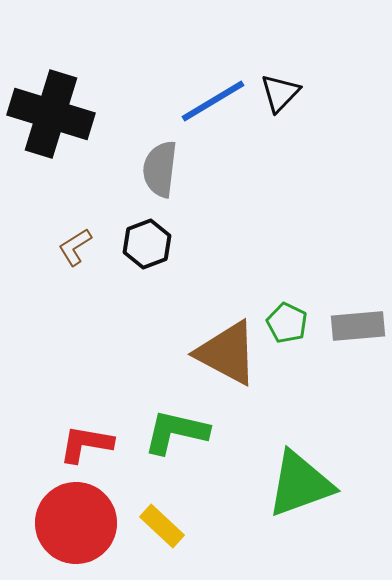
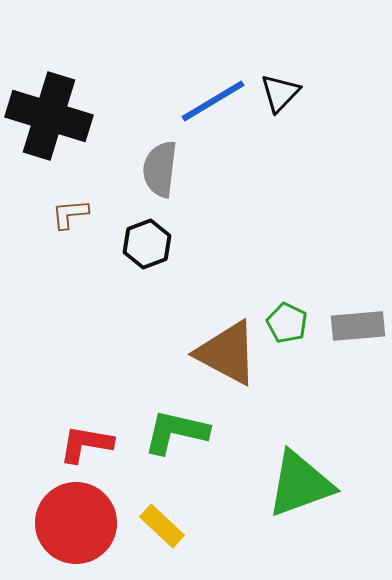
black cross: moved 2 px left, 2 px down
brown L-shape: moved 5 px left, 33 px up; rotated 27 degrees clockwise
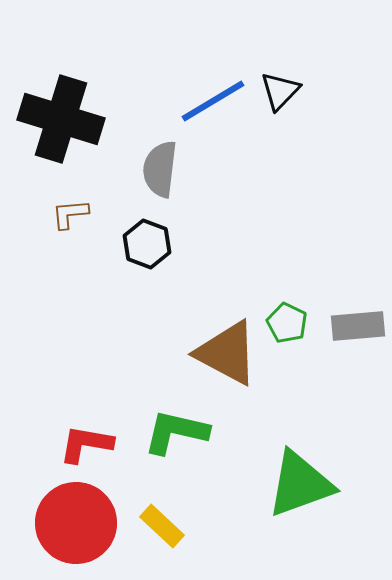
black triangle: moved 2 px up
black cross: moved 12 px right, 3 px down
black hexagon: rotated 18 degrees counterclockwise
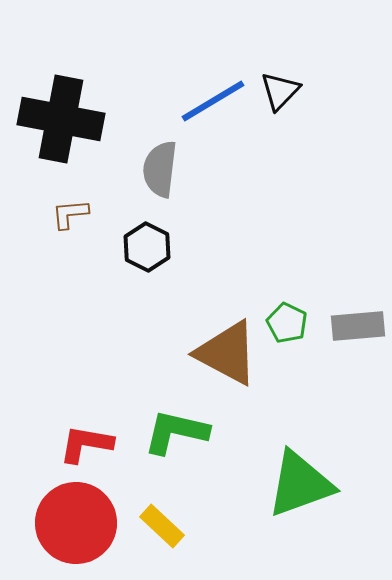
black cross: rotated 6 degrees counterclockwise
black hexagon: moved 3 px down; rotated 6 degrees clockwise
